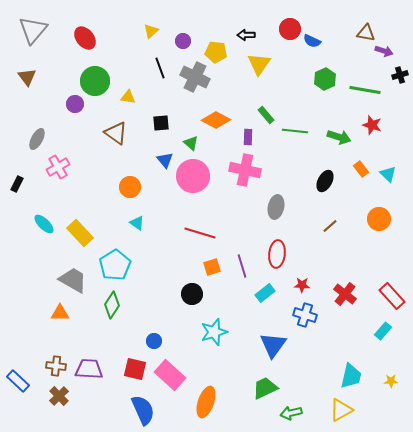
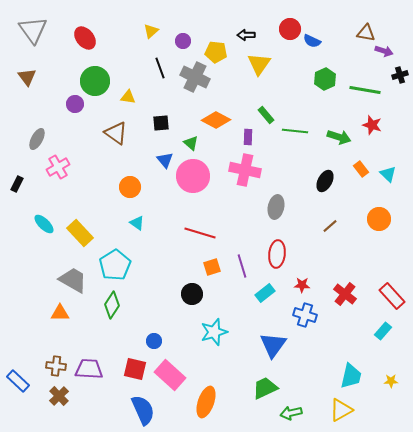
gray triangle at (33, 30): rotated 16 degrees counterclockwise
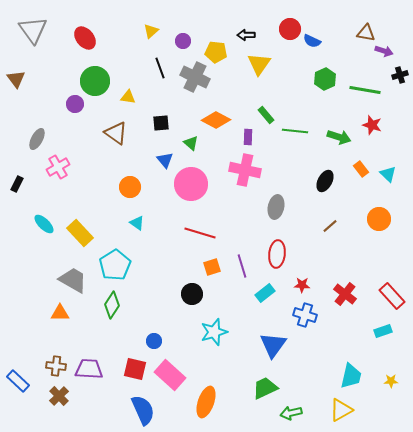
brown triangle at (27, 77): moved 11 px left, 2 px down
pink circle at (193, 176): moved 2 px left, 8 px down
cyan rectangle at (383, 331): rotated 30 degrees clockwise
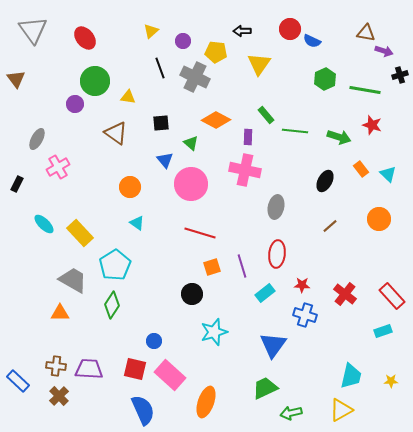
black arrow at (246, 35): moved 4 px left, 4 px up
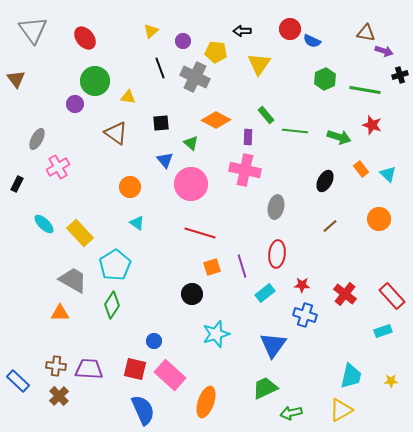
cyan star at (214, 332): moved 2 px right, 2 px down
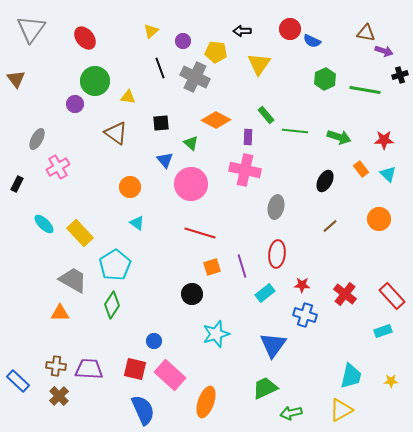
gray triangle at (33, 30): moved 2 px left, 1 px up; rotated 12 degrees clockwise
red star at (372, 125): moved 12 px right, 15 px down; rotated 18 degrees counterclockwise
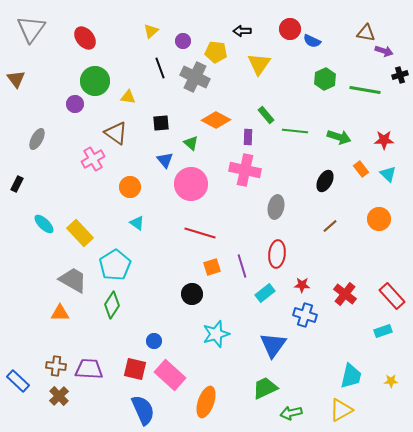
pink cross at (58, 167): moved 35 px right, 8 px up
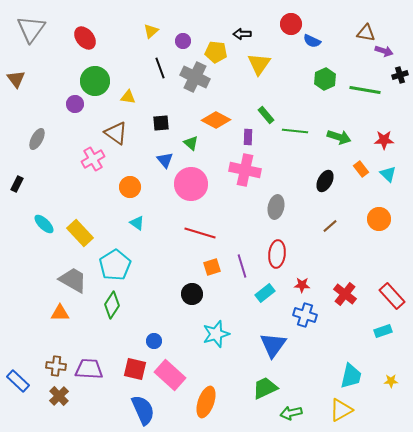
red circle at (290, 29): moved 1 px right, 5 px up
black arrow at (242, 31): moved 3 px down
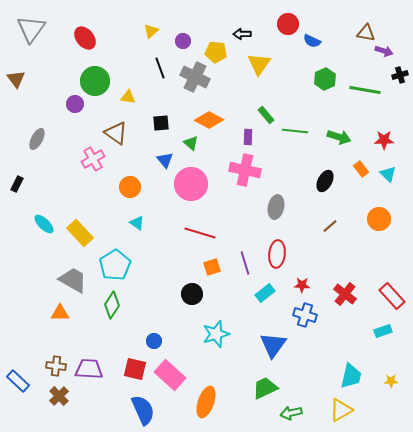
red circle at (291, 24): moved 3 px left
orange diamond at (216, 120): moved 7 px left
purple line at (242, 266): moved 3 px right, 3 px up
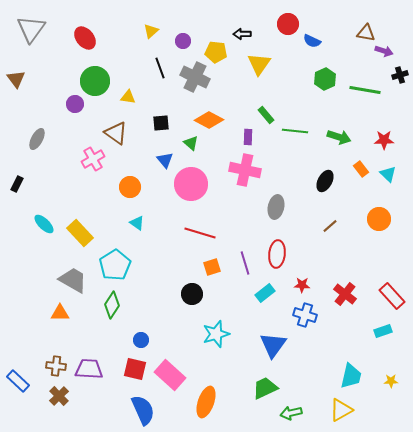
blue circle at (154, 341): moved 13 px left, 1 px up
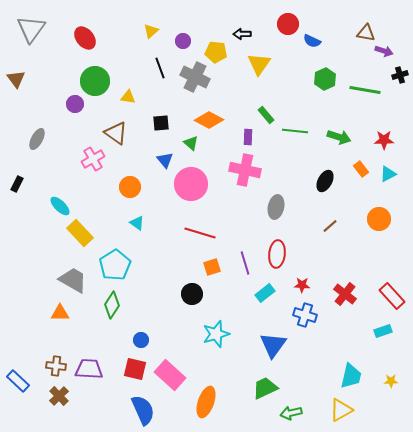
cyan triangle at (388, 174): rotated 48 degrees clockwise
cyan ellipse at (44, 224): moved 16 px right, 18 px up
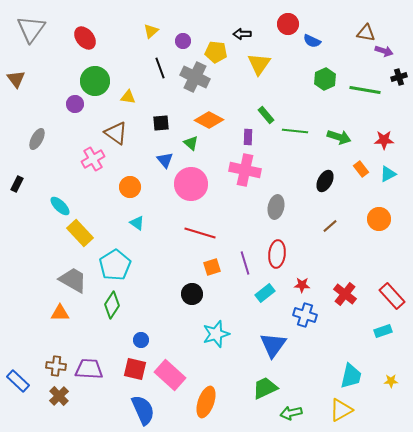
black cross at (400, 75): moved 1 px left, 2 px down
